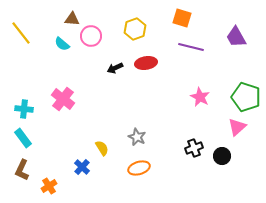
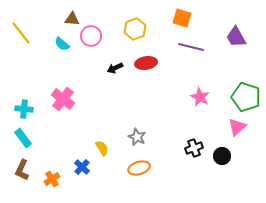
orange cross: moved 3 px right, 7 px up
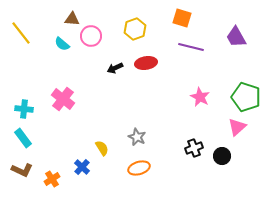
brown L-shape: rotated 90 degrees counterclockwise
